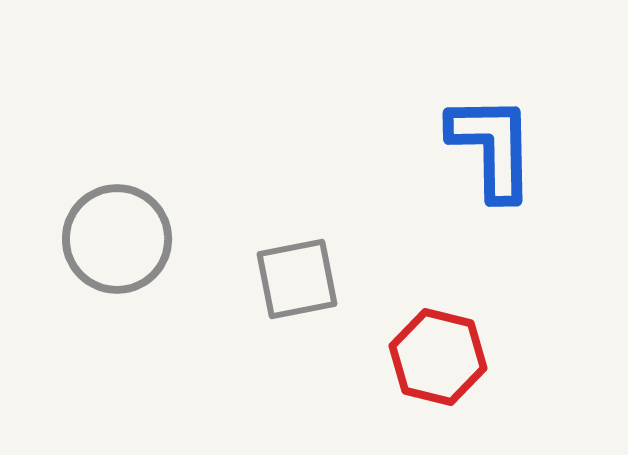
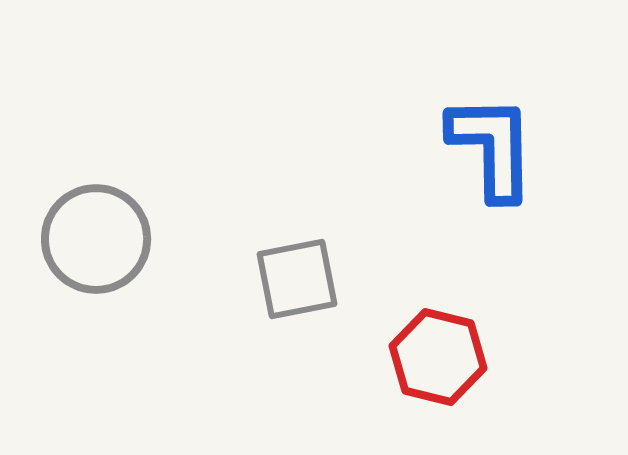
gray circle: moved 21 px left
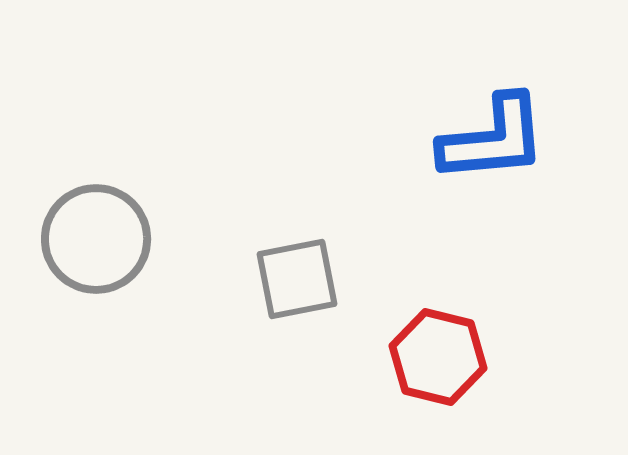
blue L-shape: moved 1 px right, 8 px up; rotated 86 degrees clockwise
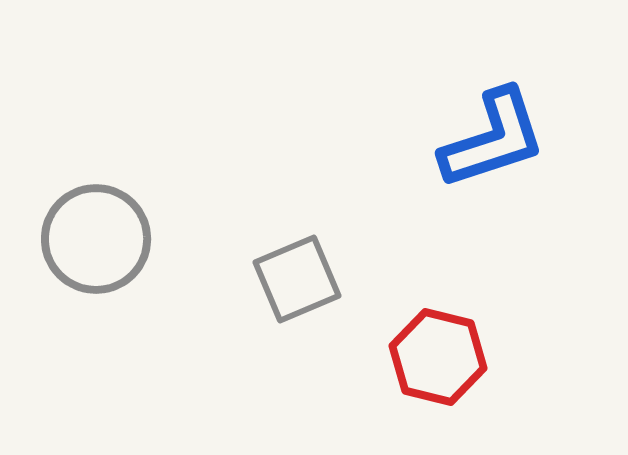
blue L-shape: rotated 13 degrees counterclockwise
gray square: rotated 12 degrees counterclockwise
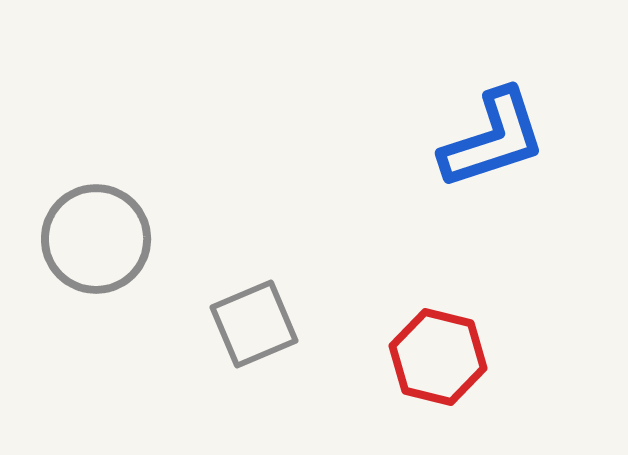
gray square: moved 43 px left, 45 px down
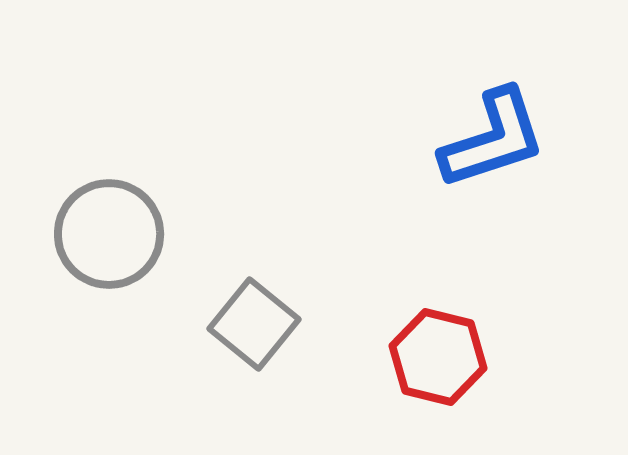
gray circle: moved 13 px right, 5 px up
gray square: rotated 28 degrees counterclockwise
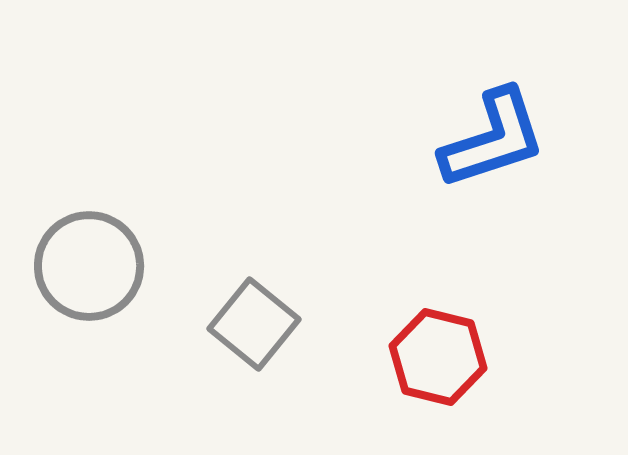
gray circle: moved 20 px left, 32 px down
